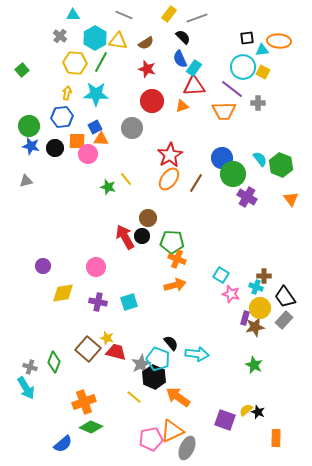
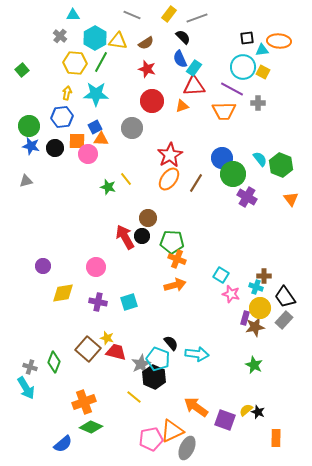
gray line at (124, 15): moved 8 px right
purple line at (232, 89): rotated 10 degrees counterclockwise
orange arrow at (178, 397): moved 18 px right, 10 px down
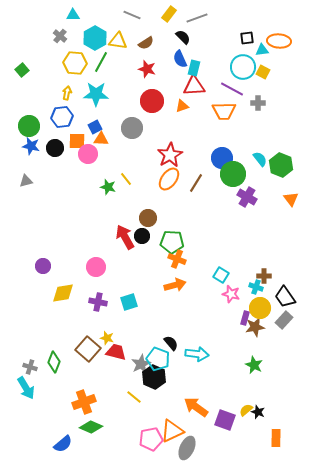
cyan rectangle at (194, 68): rotated 21 degrees counterclockwise
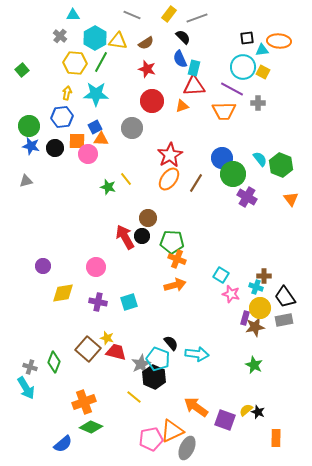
gray rectangle at (284, 320): rotated 36 degrees clockwise
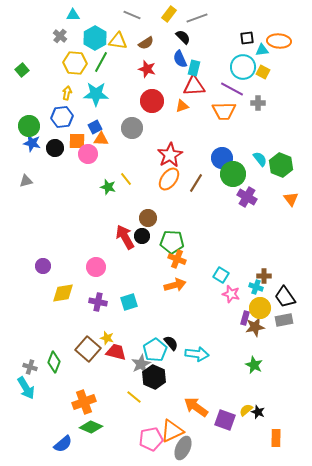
blue star at (31, 146): moved 1 px right, 3 px up
cyan pentagon at (158, 359): moved 3 px left, 9 px up; rotated 20 degrees clockwise
gray ellipse at (187, 448): moved 4 px left
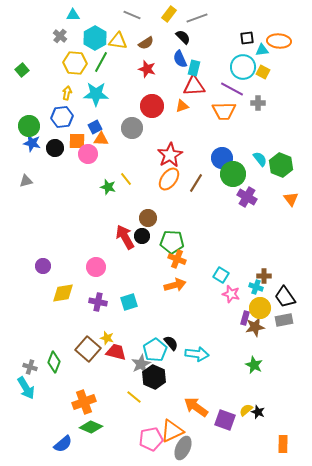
red circle at (152, 101): moved 5 px down
orange rectangle at (276, 438): moved 7 px right, 6 px down
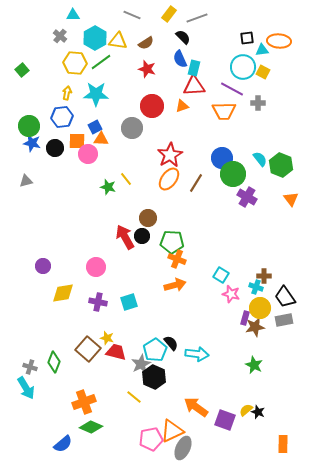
green line at (101, 62): rotated 25 degrees clockwise
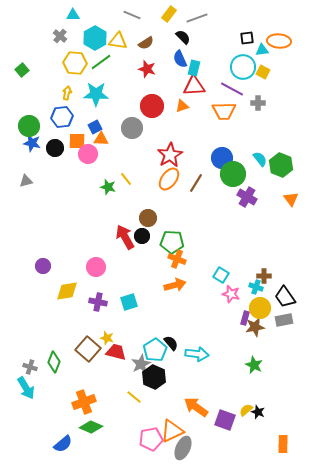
yellow diamond at (63, 293): moved 4 px right, 2 px up
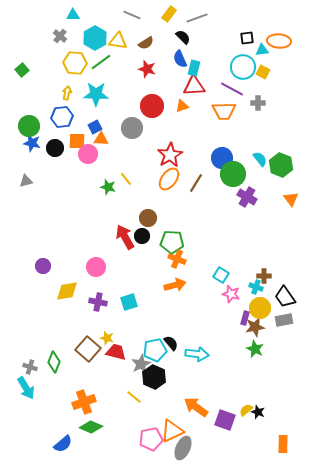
cyan pentagon at (155, 350): rotated 20 degrees clockwise
green star at (254, 365): moved 1 px right, 16 px up
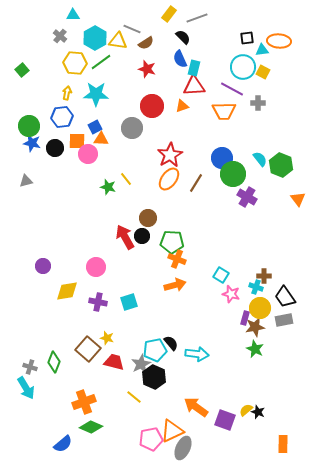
gray line at (132, 15): moved 14 px down
orange triangle at (291, 199): moved 7 px right
red trapezoid at (116, 352): moved 2 px left, 10 px down
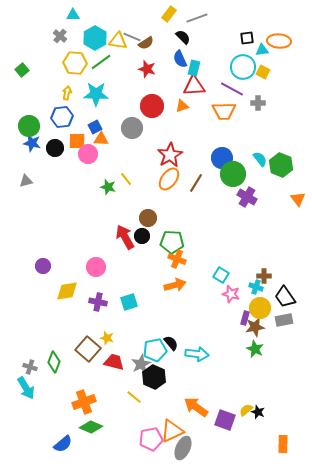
gray line at (132, 29): moved 8 px down
